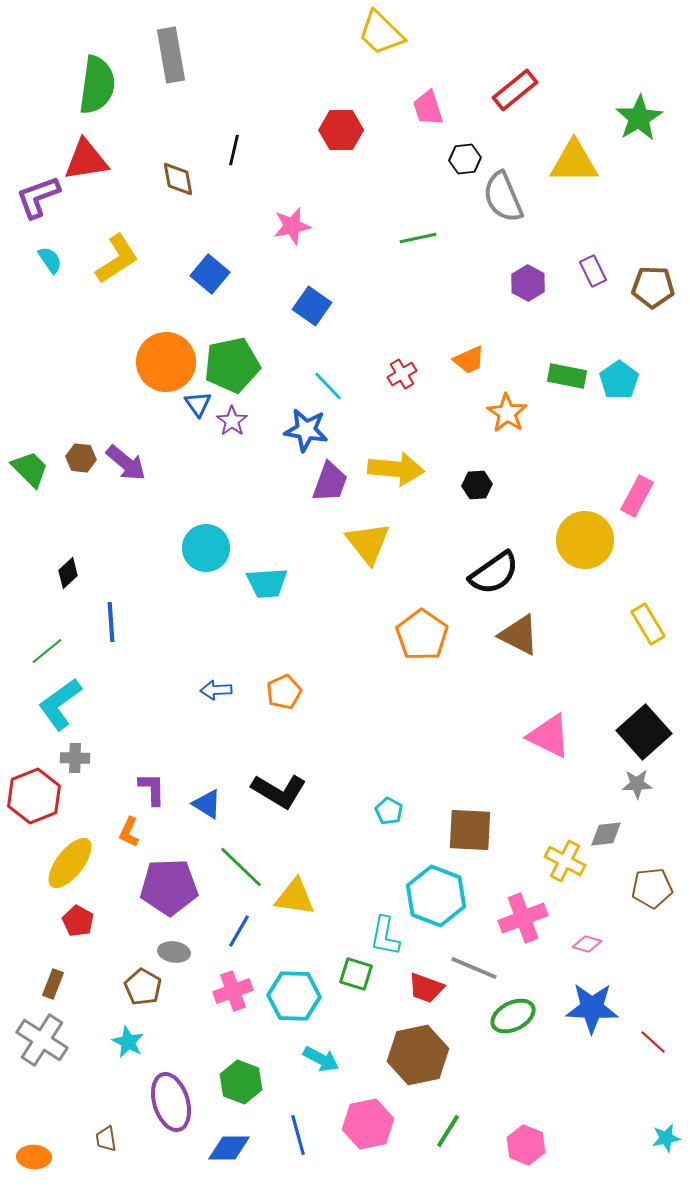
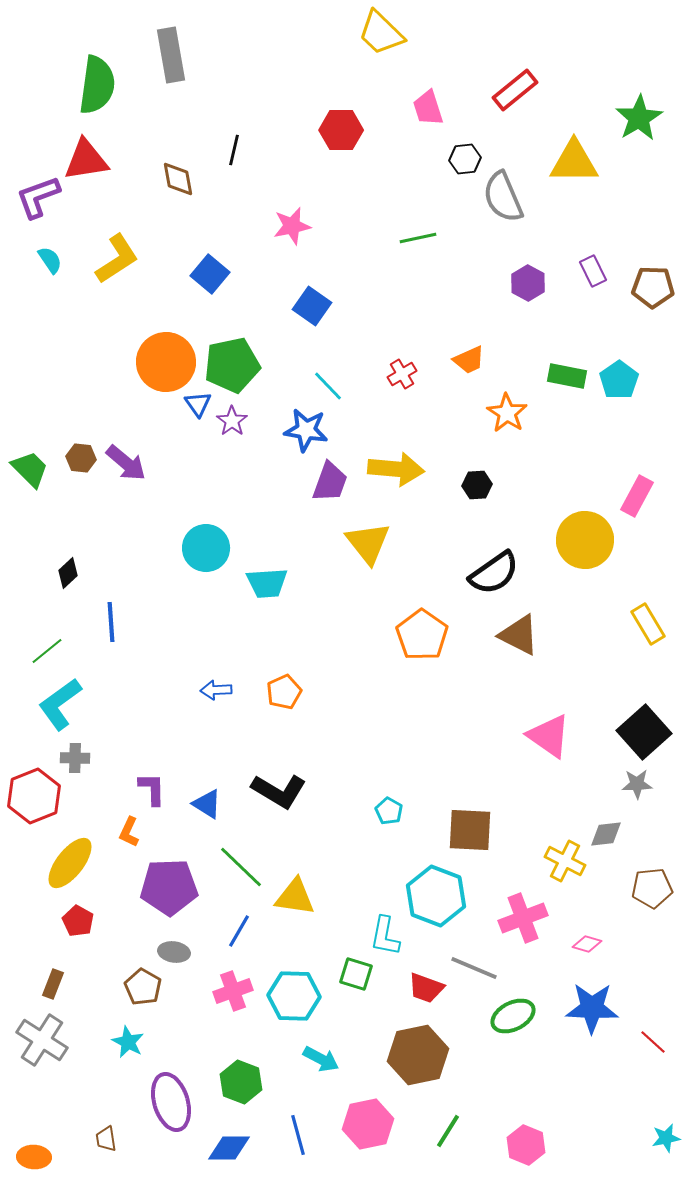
pink triangle at (549, 736): rotated 9 degrees clockwise
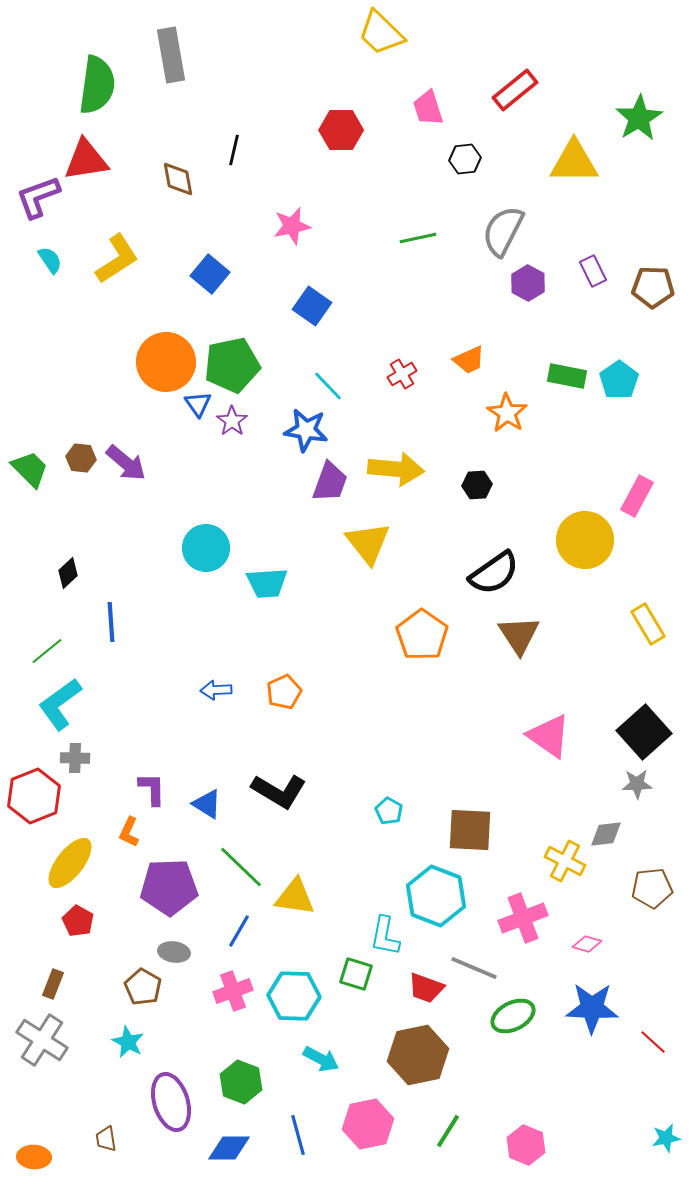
gray semicircle at (503, 197): moved 34 px down; rotated 50 degrees clockwise
brown triangle at (519, 635): rotated 30 degrees clockwise
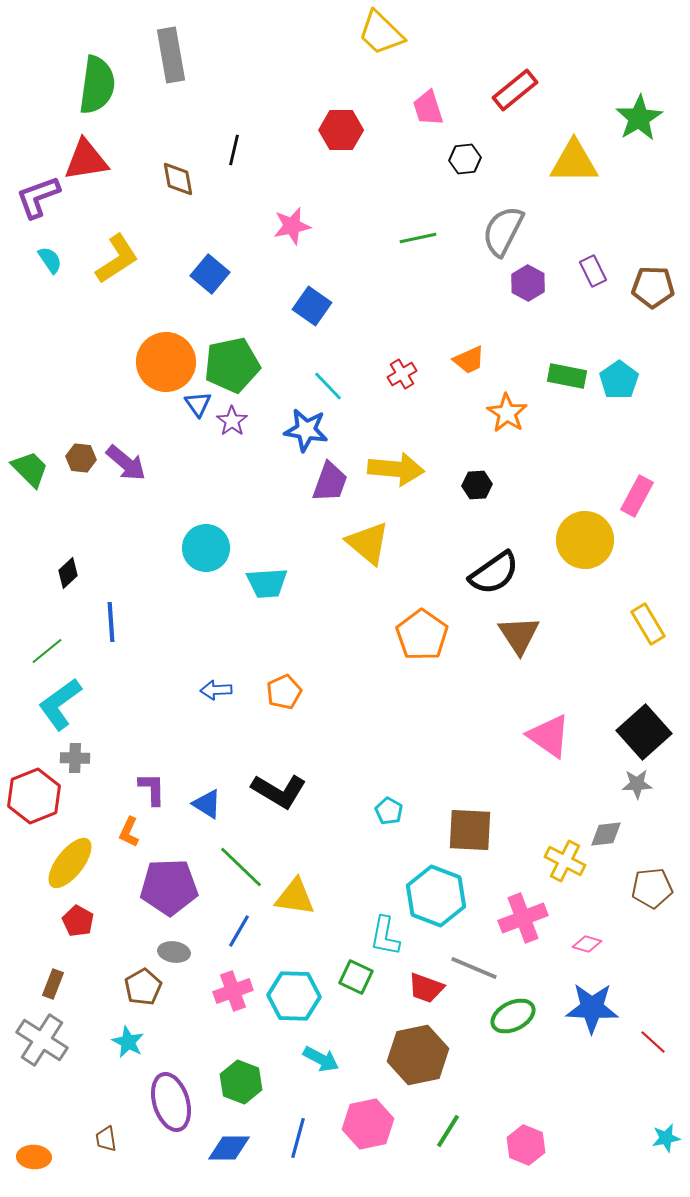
yellow triangle at (368, 543): rotated 12 degrees counterclockwise
green square at (356, 974): moved 3 px down; rotated 8 degrees clockwise
brown pentagon at (143, 987): rotated 12 degrees clockwise
blue line at (298, 1135): moved 3 px down; rotated 30 degrees clockwise
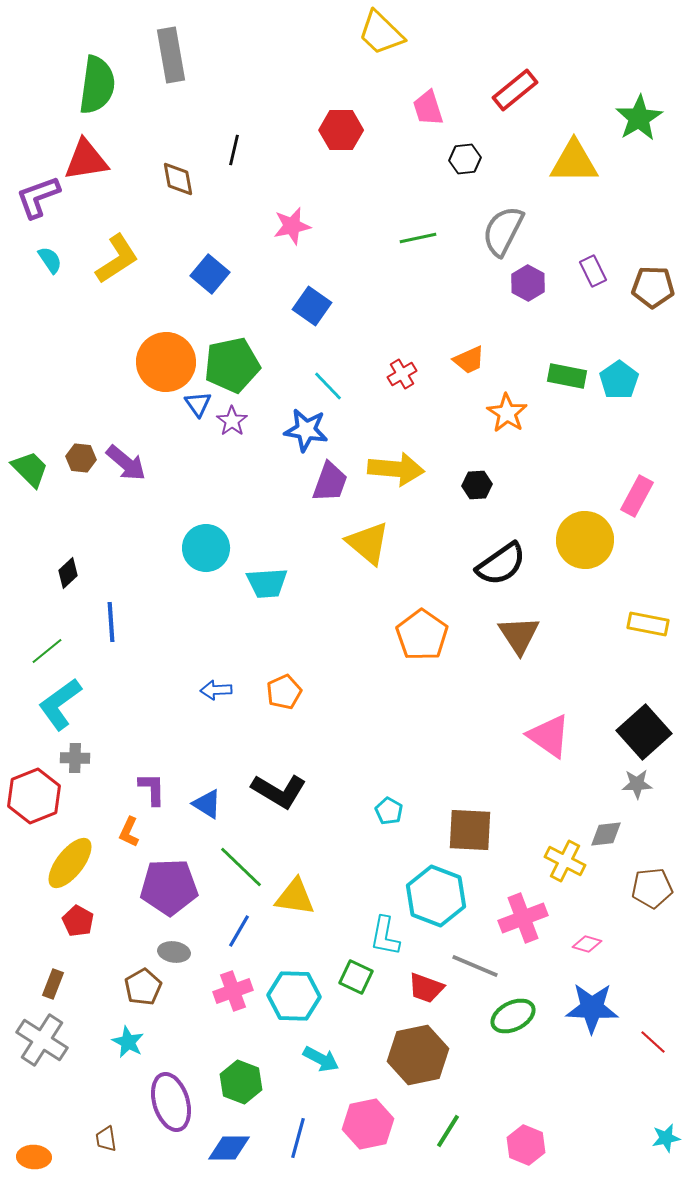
black semicircle at (494, 573): moved 7 px right, 9 px up
yellow rectangle at (648, 624): rotated 48 degrees counterclockwise
gray line at (474, 968): moved 1 px right, 2 px up
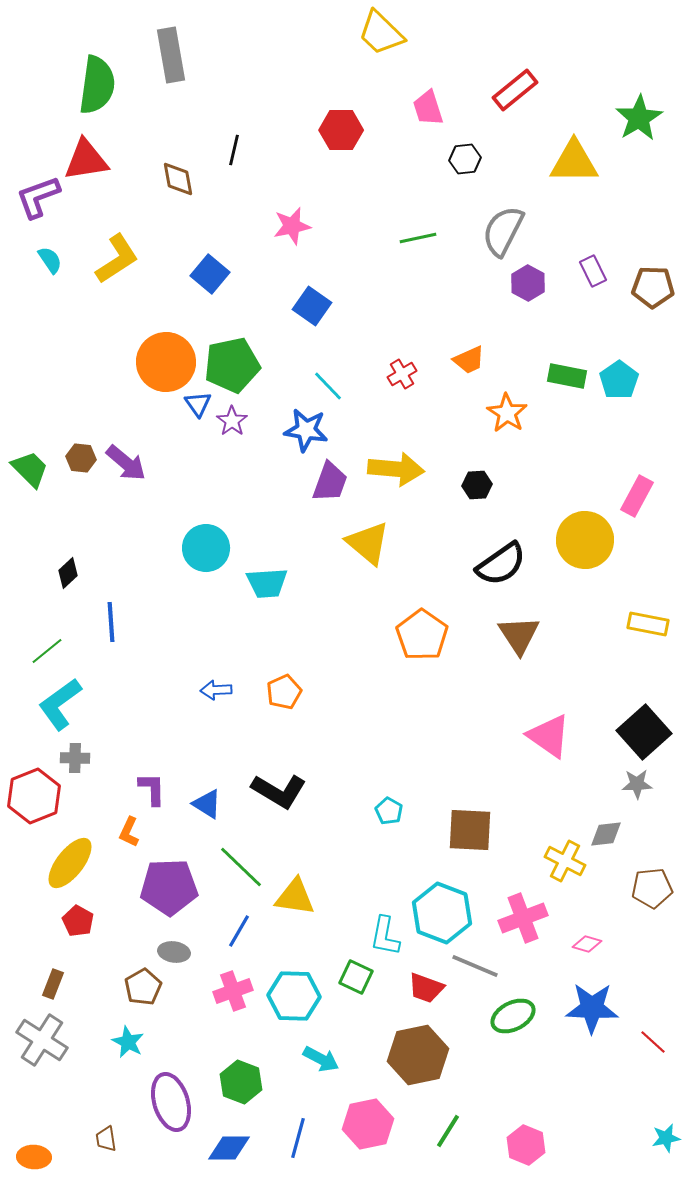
cyan hexagon at (436, 896): moved 6 px right, 17 px down
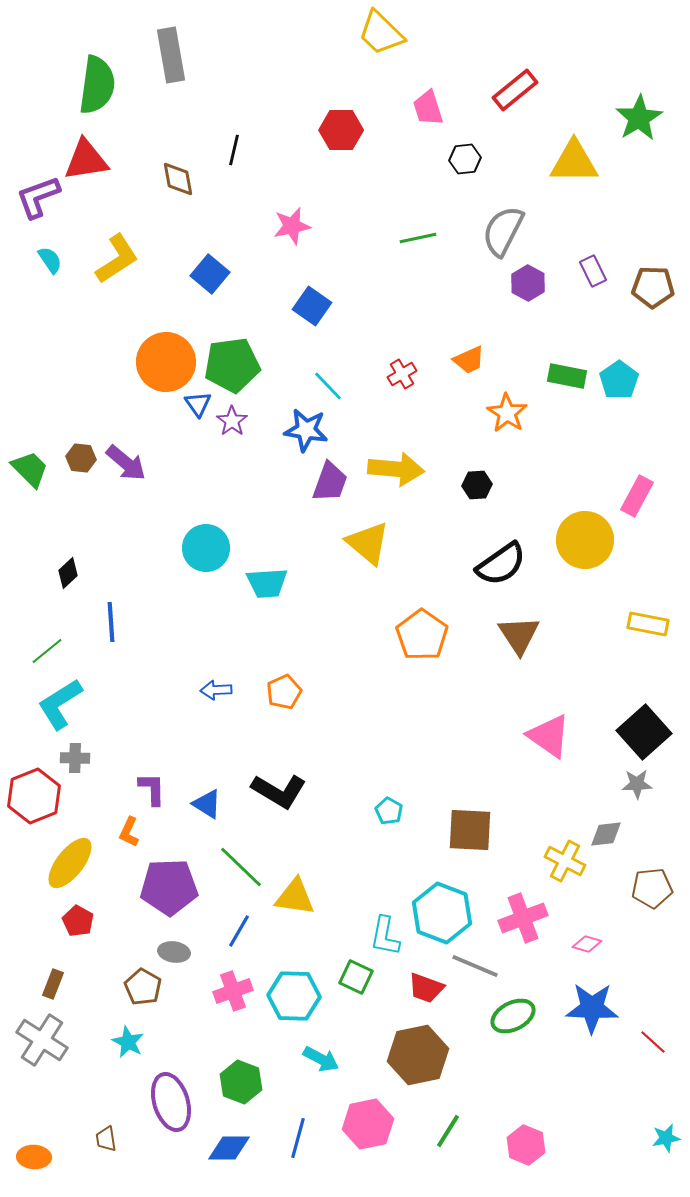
green pentagon at (232, 365): rotated 4 degrees clockwise
cyan L-shape at (60, 704): rotated 4 degrees clockwise
brown pentagon at (143, 987): rotated 12 degrees counterclockwise
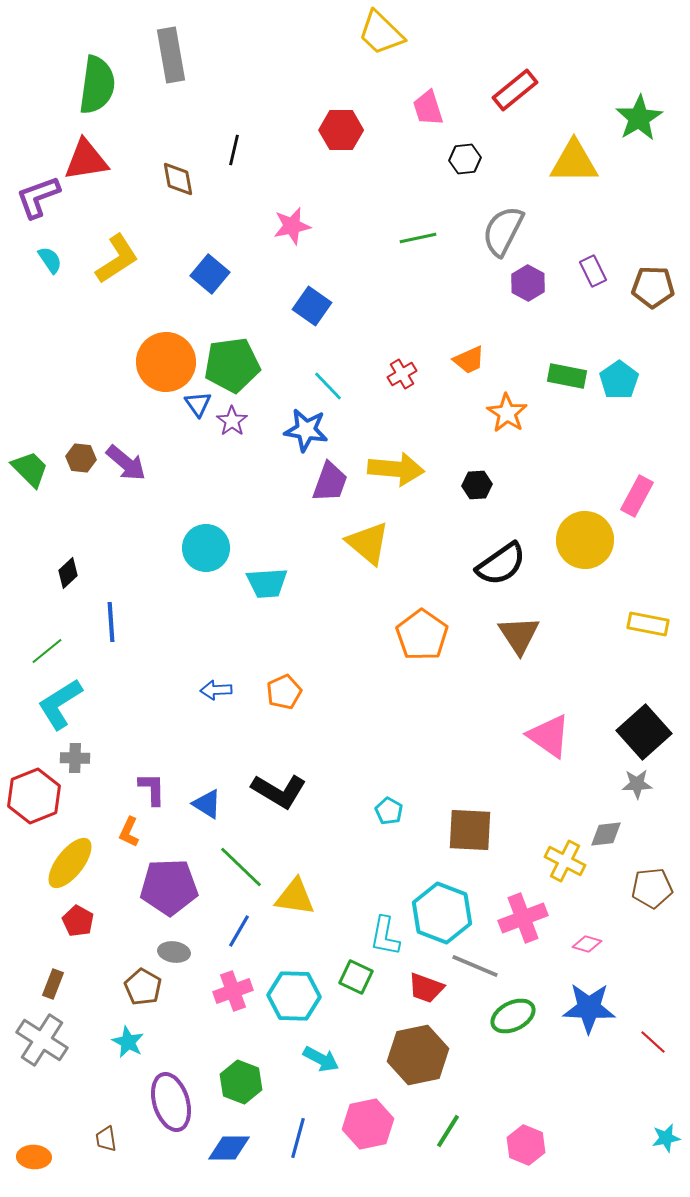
blue star at (592, 1008): moved 3 px left
